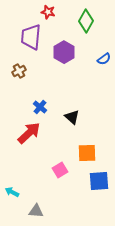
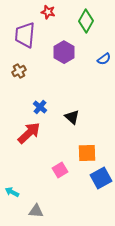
purple trapezoid: moved 6 px left, 2 px up
blue square: moved 2 px right, 3 px up; rotated 25 degrees counterclockwise
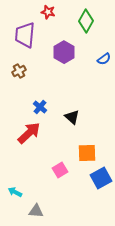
cyan arrow: moved 3 px right
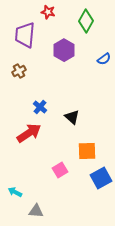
purple hexagon: moved 2 px up
red arrow: rotated 10 degrees clockwise
orange square: moved 2 px up
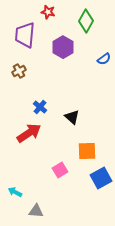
purple hexagon: moved 1 px left, 3 px up
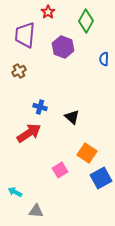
red star: rotated 24 degrees clockwise
purple hexagon: rotated 10 degrees counterclockwise
blue semicircle: rotated 128 degrees clockwise
blue cross: rotated 24 degrees counterclockwise
orange square: moved 2 px down; rotated 36 degrees clockwise
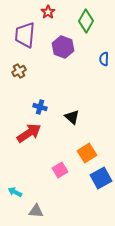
orange square: rotated 24 degrees clockwise
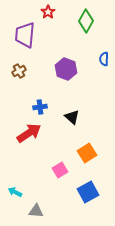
purple hexagon: moved 3 px right, 22 px down
blue cross: rotated 24 degrees counterclockwise
blue square: moved 13 px left, 14 px down
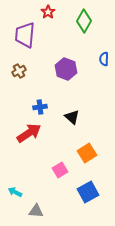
green diamond: moved 2 px left
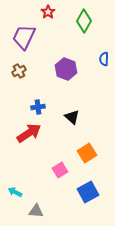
purple trapezoid: moved 1 px left, 2 px down; rotated 20 degrees clockwise
blue cross: moved 2 px left
